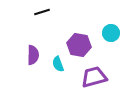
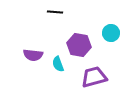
black line: moved 13 px right; rotated 21 degrees clockwise
purple semicircle: rotated 96 degrees clockwise
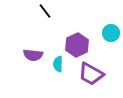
black line: moved 10 px left, 1 px up; rotated 49 degrees clockwise
purple hexagon: moved 2 px left; rotated 25 degrees clockwise
cyan semicircle: rotated 21 degrees clockwise
purple trapezoid: moved 3 px left, 3 px up; rotated 136 degrees counterclockwise
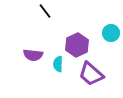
purple trapezoid: rotated 12 degrees clockwise
